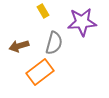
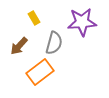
yellow rectangle: moved 9 px left, 7 px down
brown arrow: rotated 30 degrees counterclockwise
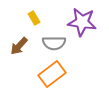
purple star: rotated 12 degrees clockwise
gray semicircle: rotated 75 degrees clockwise
orange rectangle: moved 12 px right, 2 px down
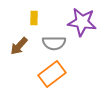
yellow rectangle: rotated 32 degrees clockwise
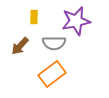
yellow rectangle: moved 1 px up
purple star: moved 6 px left, 1 px up; rotated 20 degrees counterclockwise
brown arrow: moved 1 px right
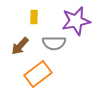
orange rectangle: moved 14 px left
